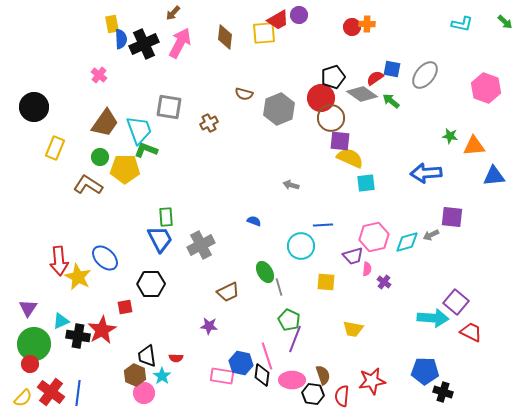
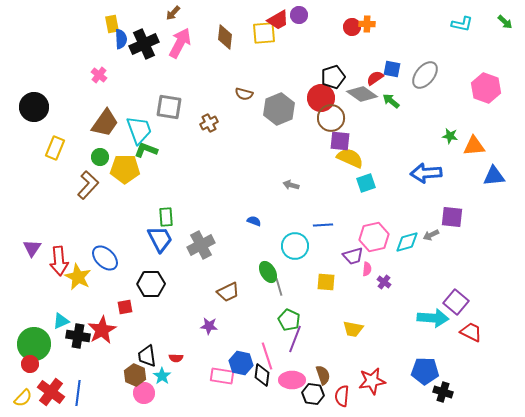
cyan square at (366, 183): rotated 12 degrees counterclockwise
brown L-shape at (88, 185): rotated 100 degrees clockwise
cyan circle at (301, 246): moved 6 px left
green ellipse at (265, 272): moved 3 px right
purple triangle at (28, 308): moved 4 px right, 60 px up
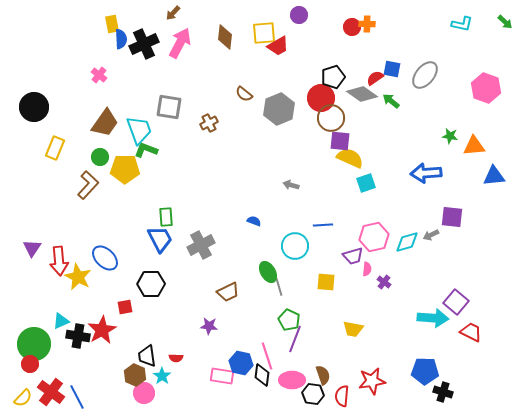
red trapezoid at (278, 20): moved 26 px down
brown semicircle at (244, 94): rotated 24 degrees clockwise
blue line at (78, 393): moved 1 px left, 4 px down; rotated 35 degrees counterclockwise
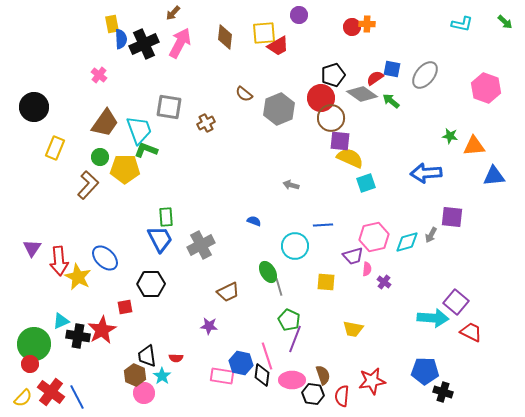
black pentagon at (333, 77): moved 2 px up
brown cross at (209, 123): moved 3 px left
gray arrow at (431, 235): rotated 35 degrees counterclockwise
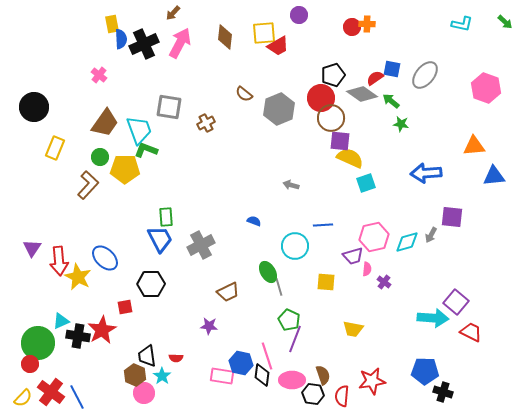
green star at (450, 136): moved 49 px left, 12 px up
green circle at (34, 344): moved 4 px right, 1 px up
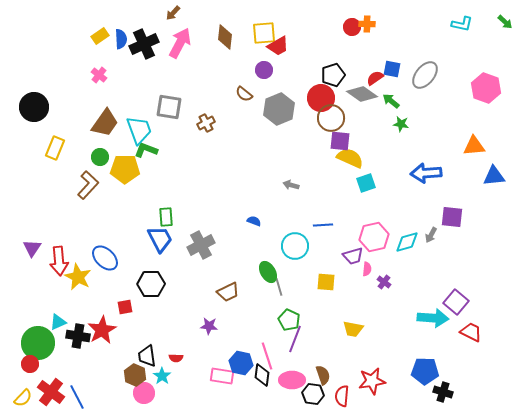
purple circle at (299, 15): moved 35 px left, 55 px down
yellow rectangle at (112, 24): moved 12 px left, 12 px down; rotated 66 degrees clockwise
cyan triangle at (61, 321): moved 3 px left, 1 px down
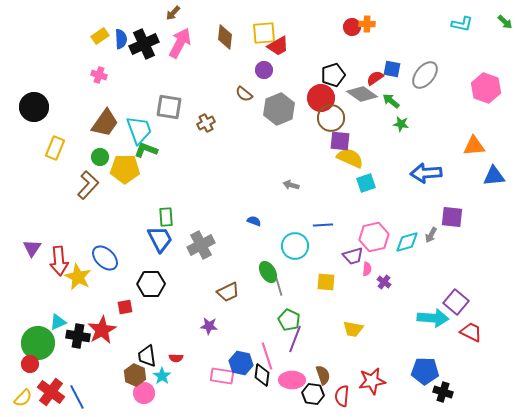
pink cross at (99, 75): rotated 21 degrees counterclockwise
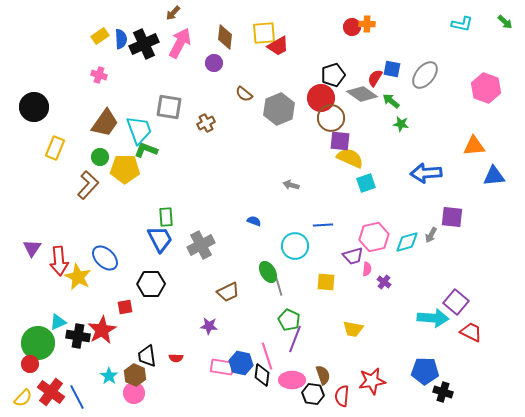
purple circle at (264, 70): moved 50 px left, 7 px up
red semicircle at (375, 78): rotated 24 degrees counterclockwise
cyan star at (162, 376): moved 53 px left
pink rectangle at (222, 376): moved 9 px up
pink circle at (144, 393): moved 10 px left
